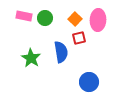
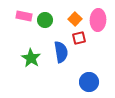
green circle: moved 2 px down
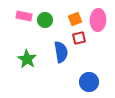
orange square: rotated 24 degrees clockwise
green star: moved 4 px left, 1 px down
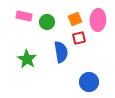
green circle: moved 2 px right, 2 px down
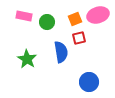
pink ellipse: moved 5 px up; rotated 70 degrees clockwise
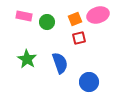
blue semicircle: moved 1 px left, 11 px down; rotated 10 degrees counterclockwise
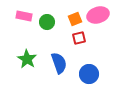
blue semicircle: moved 1 px left
blue circle: moved 8 px up
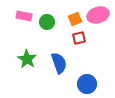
blue circle: moved 2 px left, 10 px down
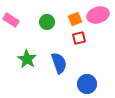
pink rectangle: moved 13 px left, 4 px down; rotated 21 degrees clockwise
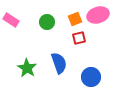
green star: moved 9 px down
blue circle: moved 4 px right, 7 px up
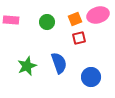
pink rectangle: rotated 28 degrees counterclockwise
green star: moved 2 px up; rotated 18 degrees clockwise
